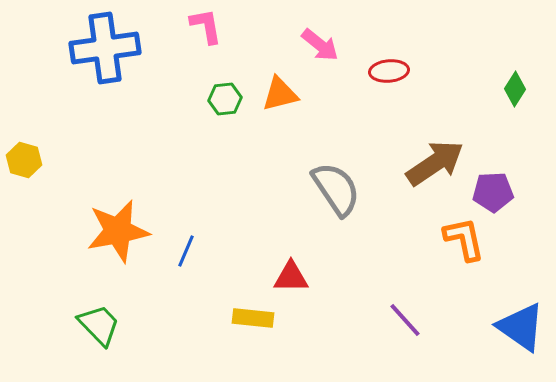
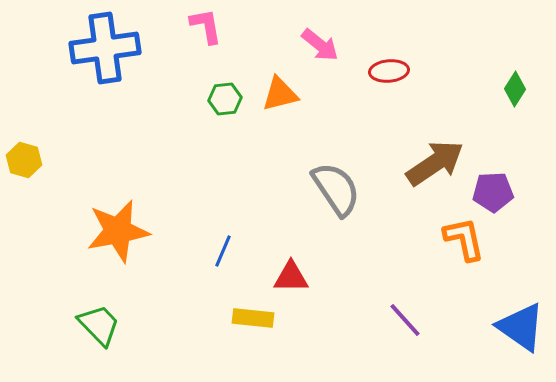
blue line: moved 37 px right
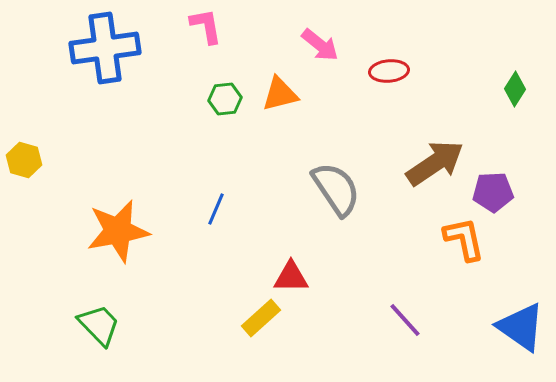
blue line: moved 7 px left, 42 px up
yellow rectangle: moved 8 px right; rotated 48 degrees counterclockwise
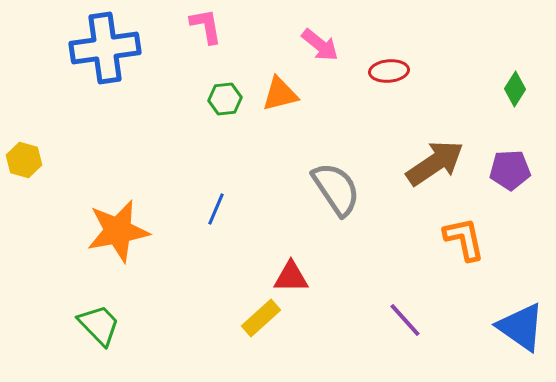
purple pentagon: moved 17 px right, 22 px up
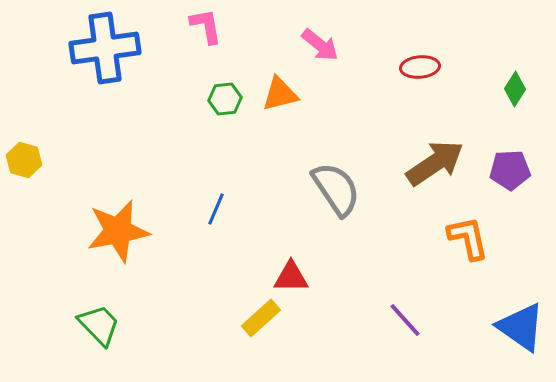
red ellipse: moved 31 px right, 4 px up
orange L-shape: moved 4 px right, 1 px up
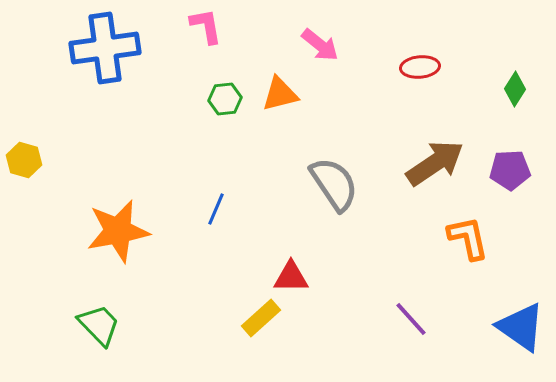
gray semicircle: moved 2 px left, 5 px up
purple line: moved 6 px right, 1 px up
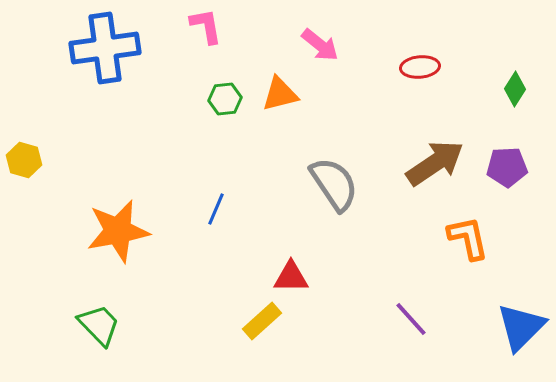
purple pentagon: moved 3 px left, 3 px up
yellow rectangle: moved 1 px right, 3 px down
blue triangle: rotated 40 degrees clockwise
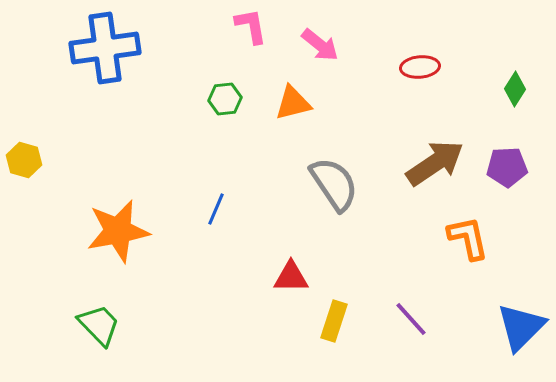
pink L-shape: moved 45 px right
orange triangle: moved 13 px right, 9 px down
yellow rectangle: moved 72 px right; rotated 30 degrees counterclockwise
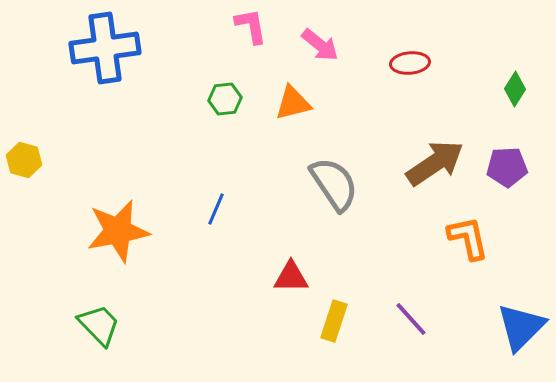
red ellipse: moved 10 px left, 4 px up
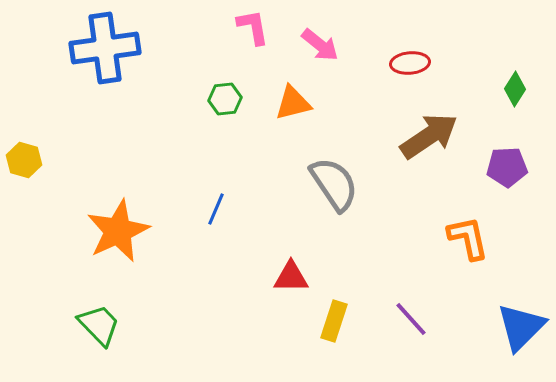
pink L-shape: moved 2 px right, 1 px down
brown arrow: moved 6 px left, 27 px up
orange star: rotated 14 degrees counterclockwise
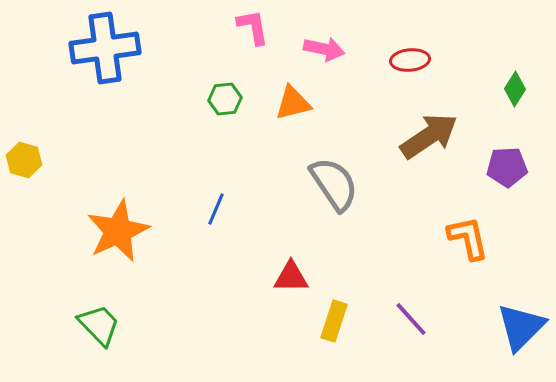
pink arrow: moved 4 px right, 4 px down; rotated 27 degrees counterclockwise
red ellipse: moved 3 px up
